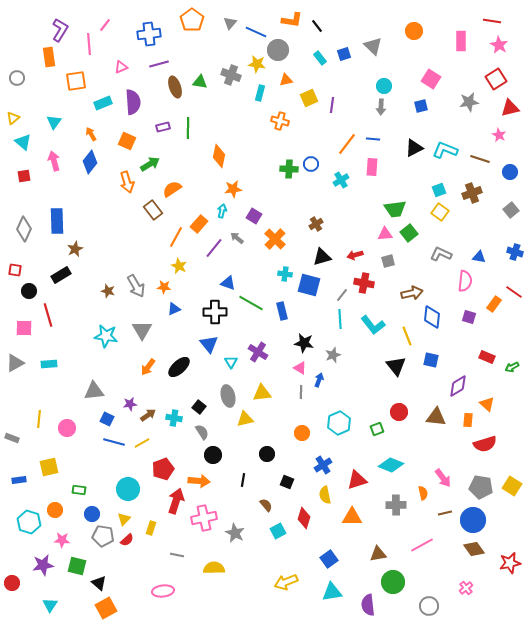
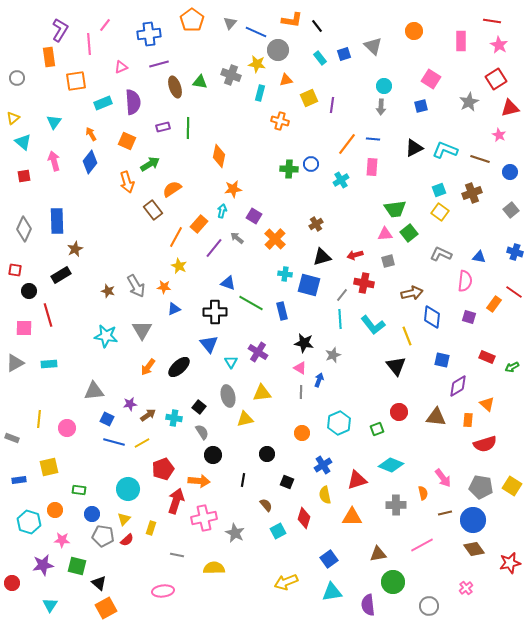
gray star at (469, 102): rotated 18 degrees counterclockwise
blue square at (431, 360): moved 11 px right
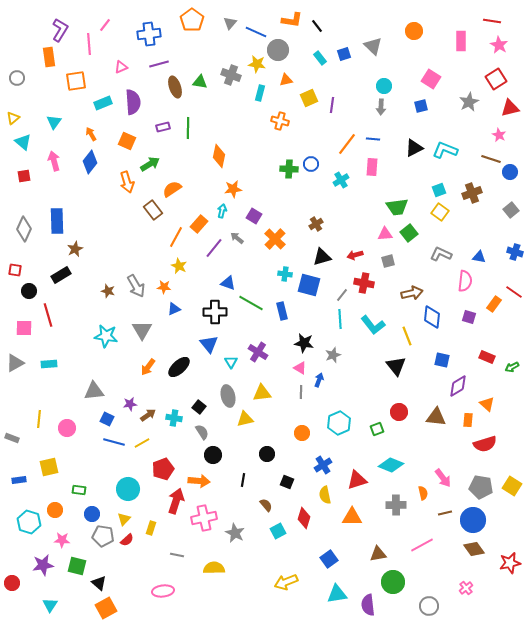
brown line at (480, 159): moved 11 px right
green trapezoid at (395, 209): moved 2 px right, 2 px up
cyan triangle at (332, 592): moved 5 px right, 2 px down
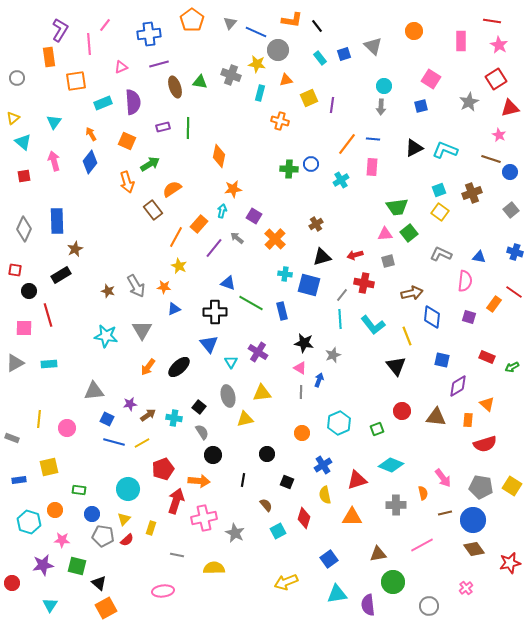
red circle at (399, 412): moved 3 px right, 1 px up
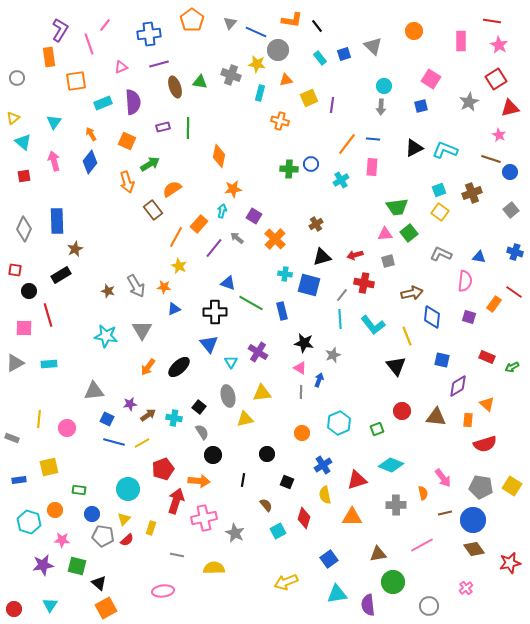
pink line at (89, 44): rotated 15 degrees counterclockwise
red circle at (12, 583): moved 2 px right, 26 px down
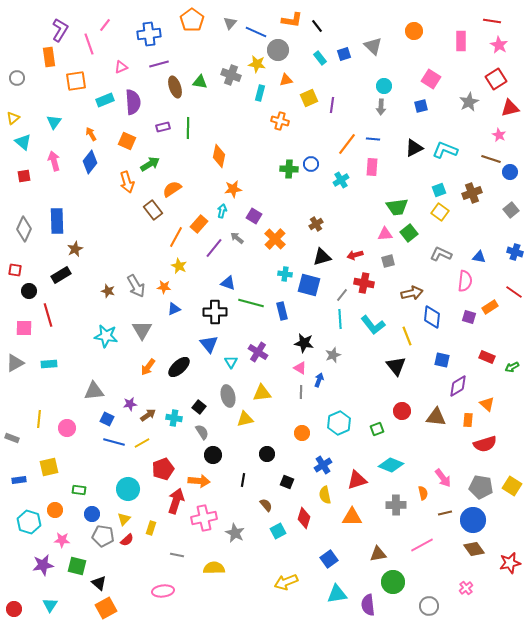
cyan rectangle at (103, 103): moved 2 px right, 3 px up
green line at (251, 303): rotated 15 degrees counterclockwise
orange rectangle at (494, 304): moved 4 px left, 3 px down; rotated 21 degrees clockwise
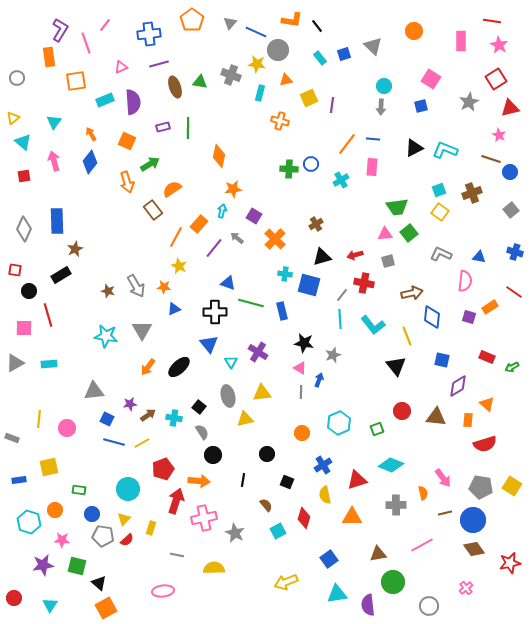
pink line at (89, 44): moved 3 px left, 1 px up
red circle at (14, 609): moved 11 px up
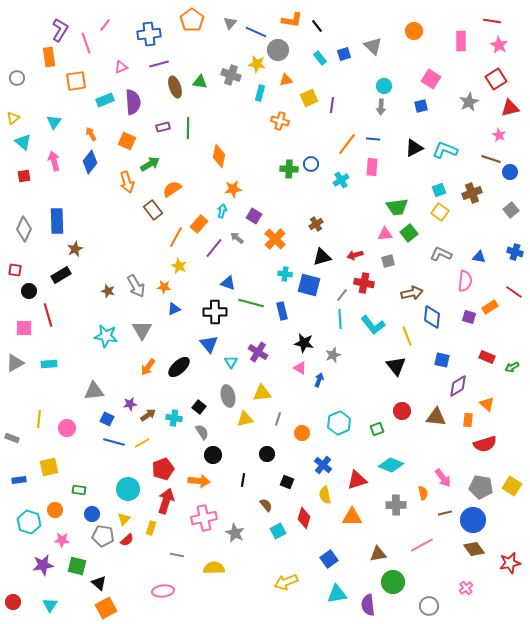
gray line at (301, 392): moved 23 px left, 27 px down; rotated 16 degrees clockwise
blue cross at (323, 465): rotated 18 degrees counterclockwise
red arrow at (176, 501): moved 10 px left
red circle at (14, 598): moved 1 px left, 4 px down
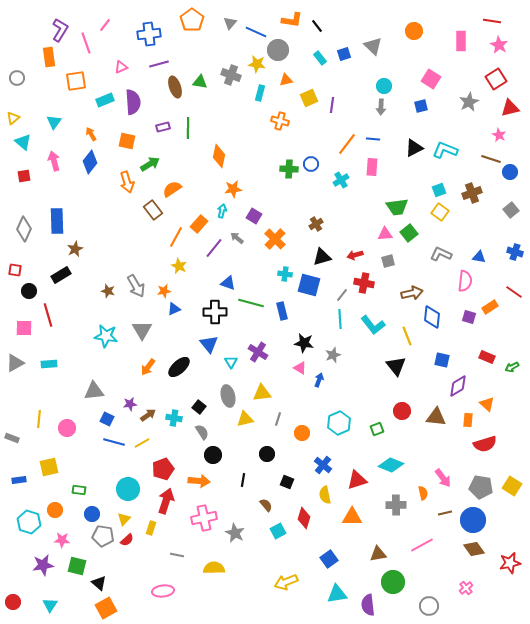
orange square at (127, 141): rotated 12 degrees counterclockwise
orange star at (164, 287): moved 4 px down; rotated 16 degrees counterclockwise
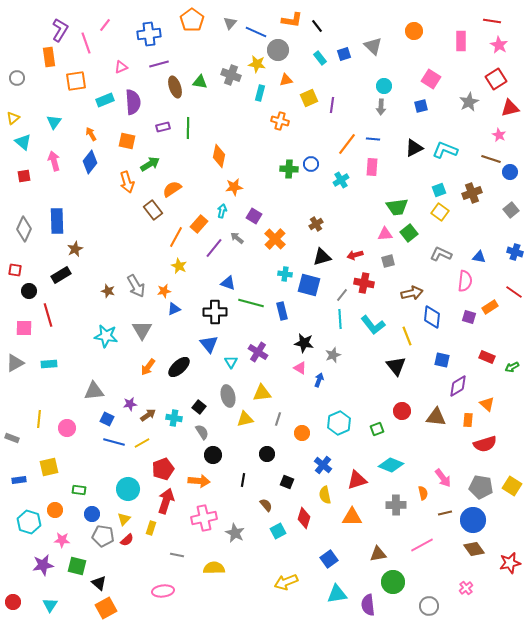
orange star at (233, 189): moved 1 px right, 2 px up
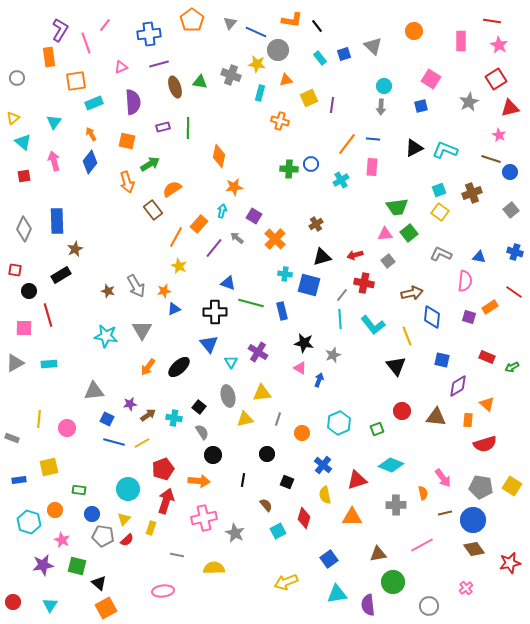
cyan rectangle at (105, 100): moved 11 px left, 3 px down
gray square at (388, 261): rotated 24 degrees counterclockwise
pink star at (62, 540): rotated 21 degrees clockwise
